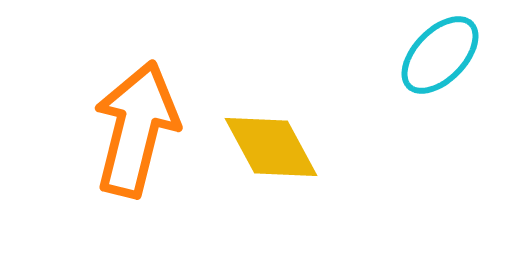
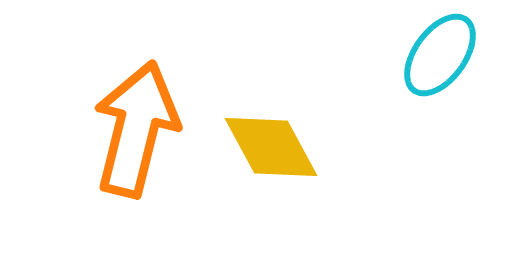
cyan ellipse: rotated 8 degrees counterclockwise
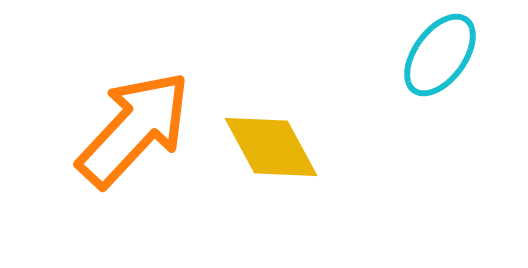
orange arrow: moved 2 px left; rotated 29 degrees clockwise
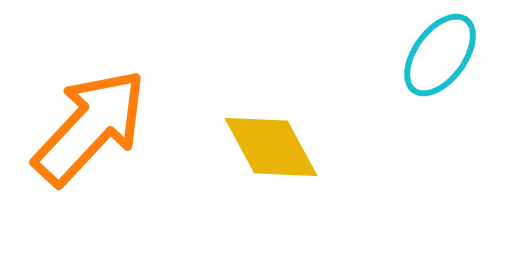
orange arrow: moved 44 px left, 2 px up
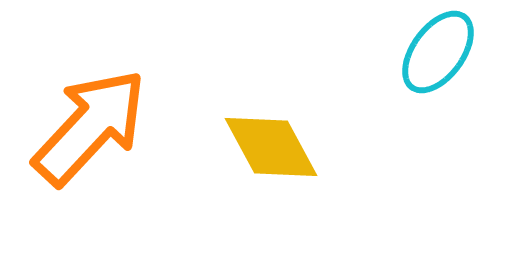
cyan ellipse: moved 2 px left, 3 px up
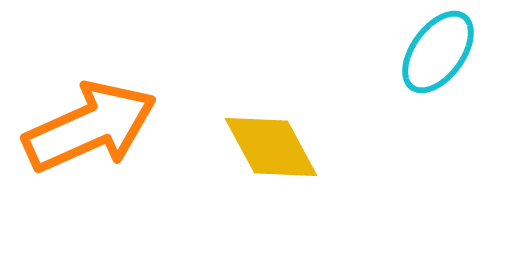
orange arrow: rotated 23 degrees clockwise
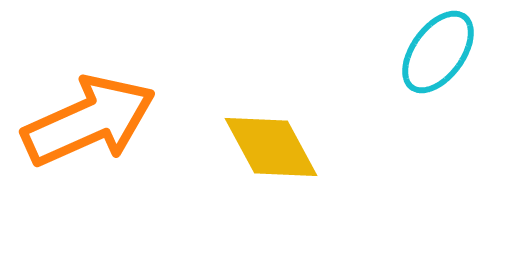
orange arrow: moved 1 px left, 6 px up
